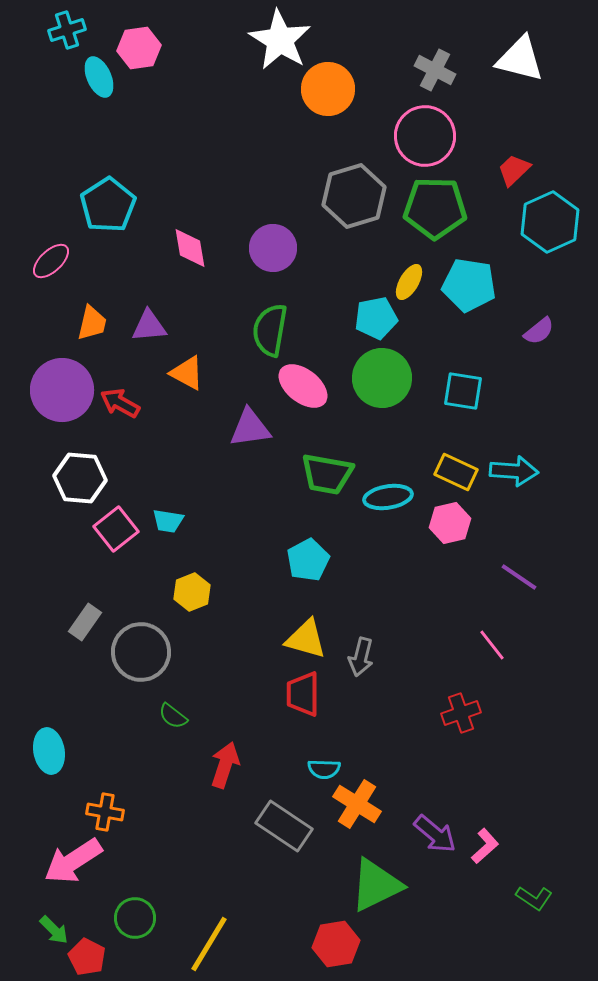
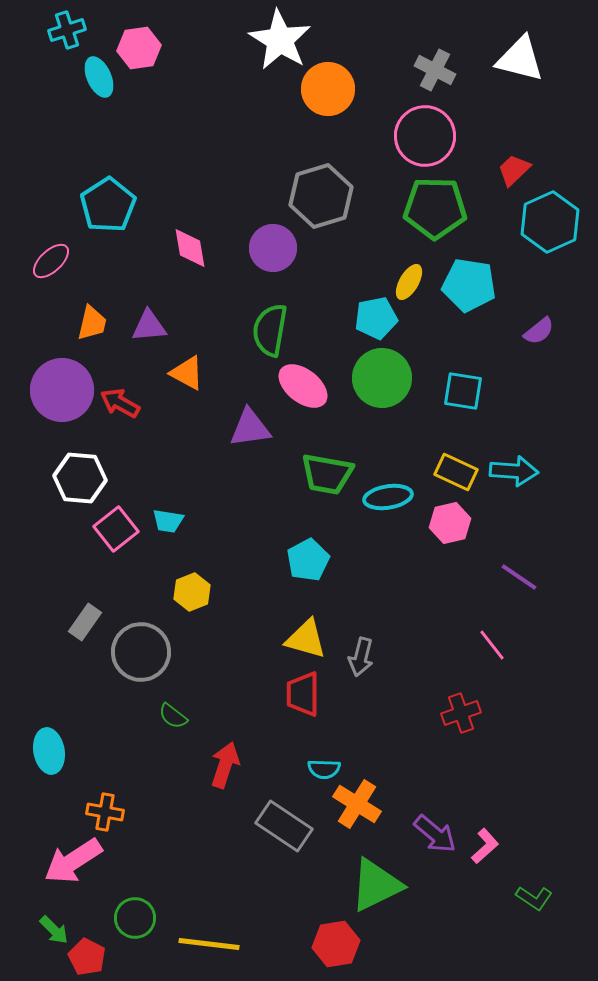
gray hexagon at (354, 196): moved 33 px left
yellow line at (209, 944): rotated 66 degrees clockwise
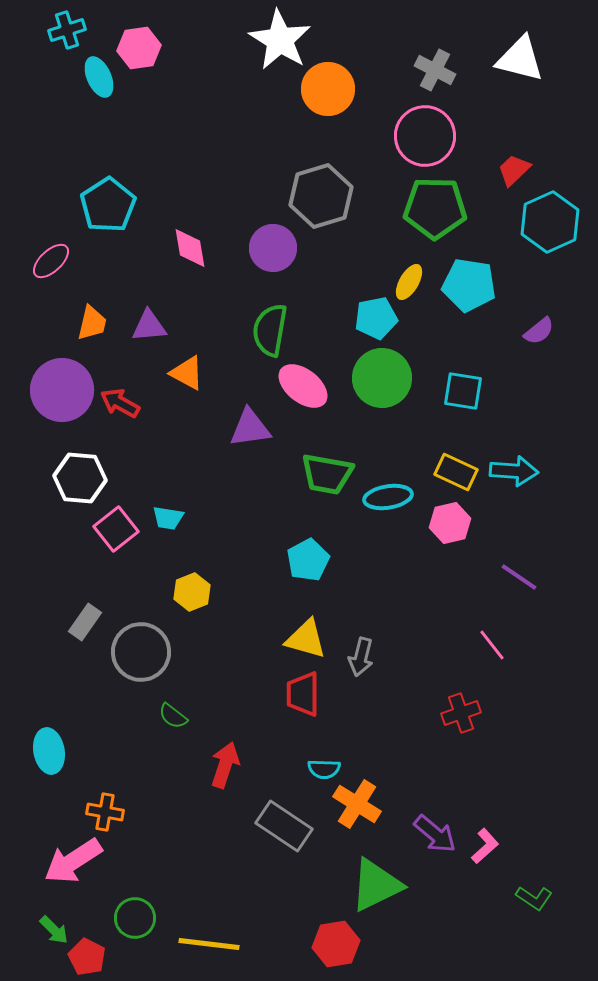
cyan trapezoid at (168, 521): moved 3 px up
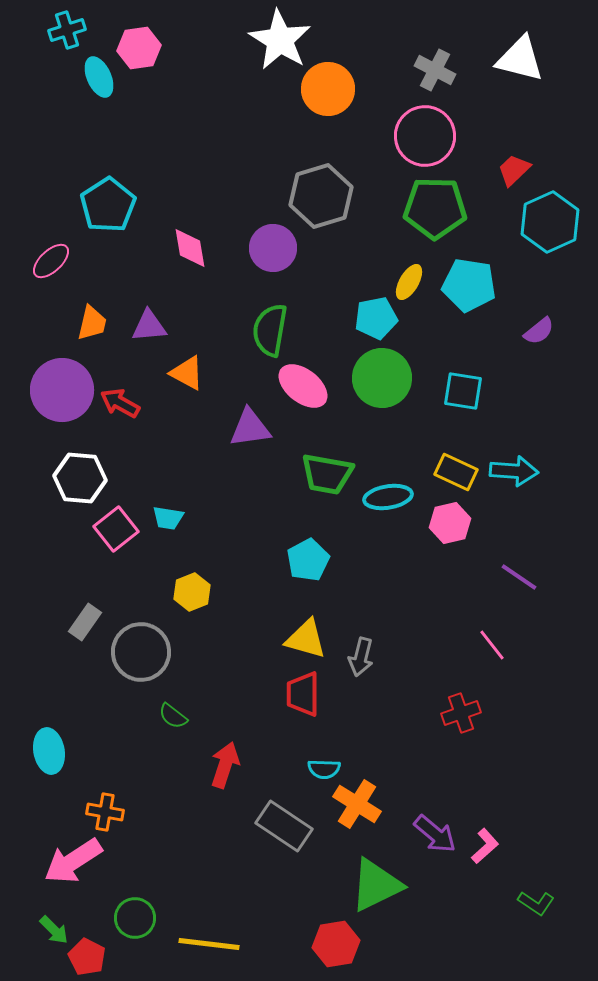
green L-shape at (534, 898): moved 2 px right, 5 px down
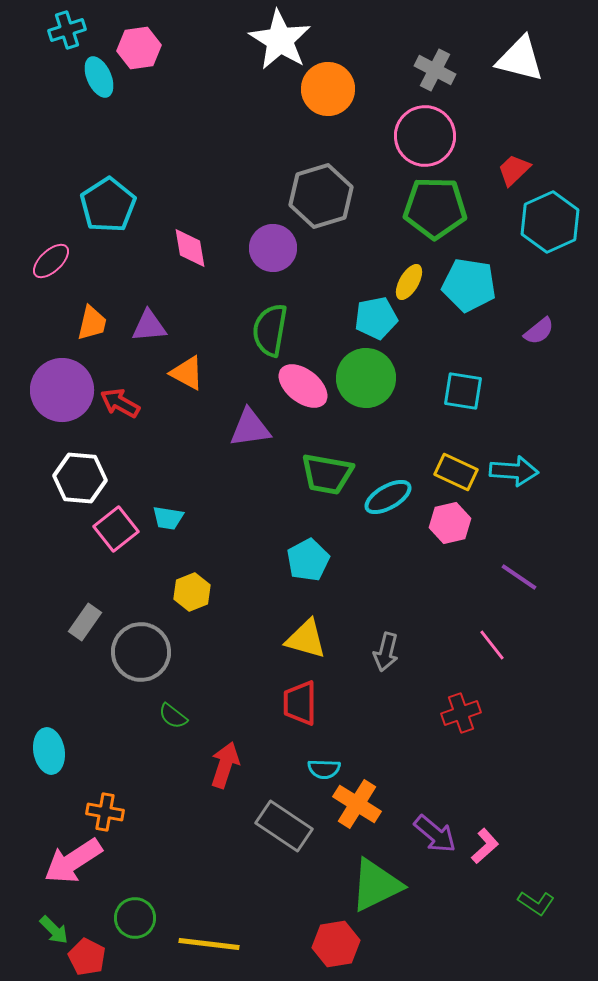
green circle at (382, 378): moved 16 px left
cyan ellipse at (388, 497): rotated 21 degrees counterclockwise
gray arrow at (361, 657): moved 25 px right, 5 px up
red trapezoid at (303, 694): moved 3 px left, 9 px down
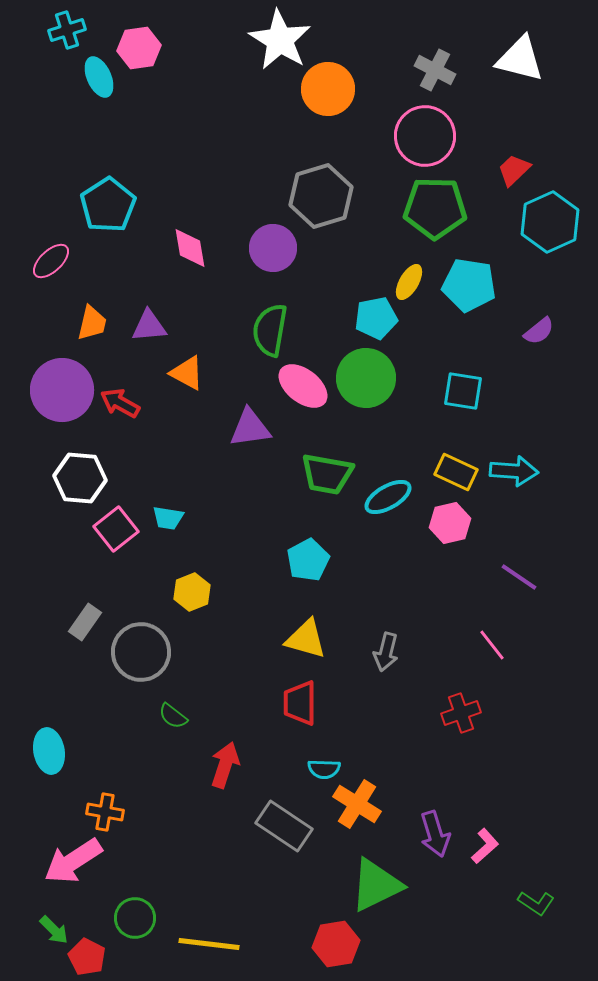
purple arrow at (435, 834): rotated 33 degrees clockwise
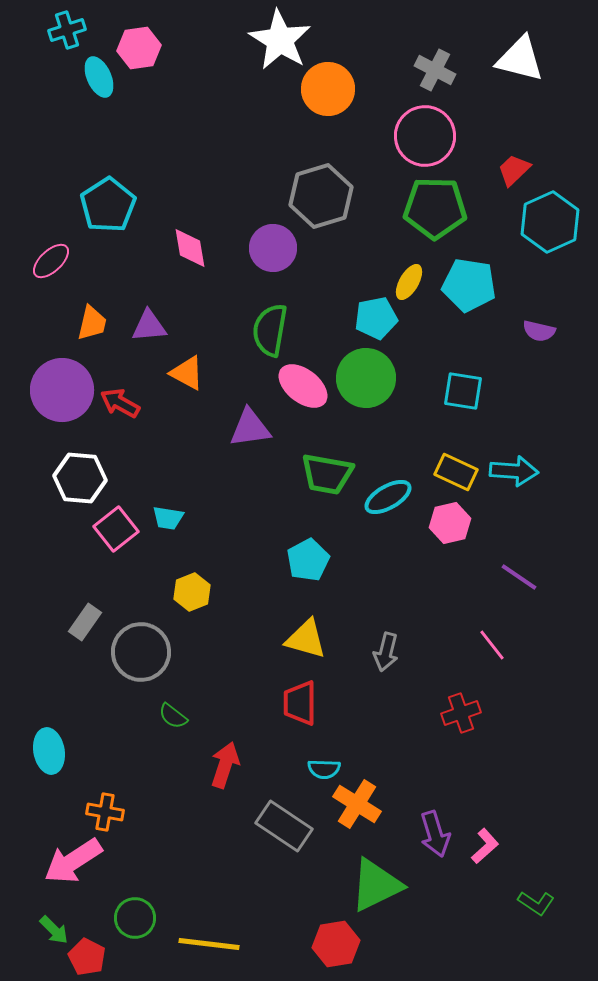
purple semicircle at (539, 331): rotated 52 degrees clockwise
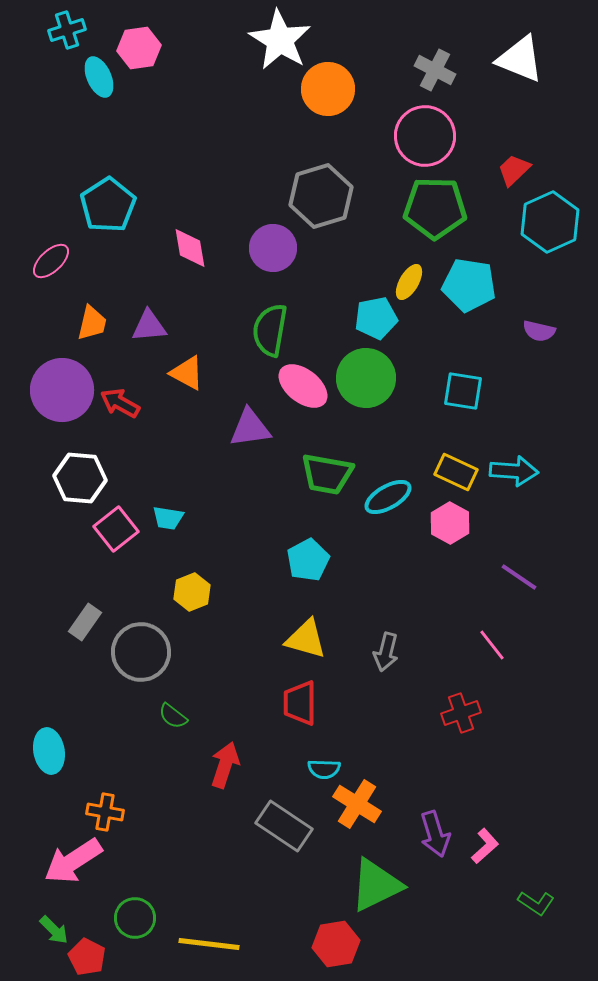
white triangle at (520, 59): rotated 8 degrees clockwise
pink hexagon at (450, 523): rotated 18 degrees counterclockwise
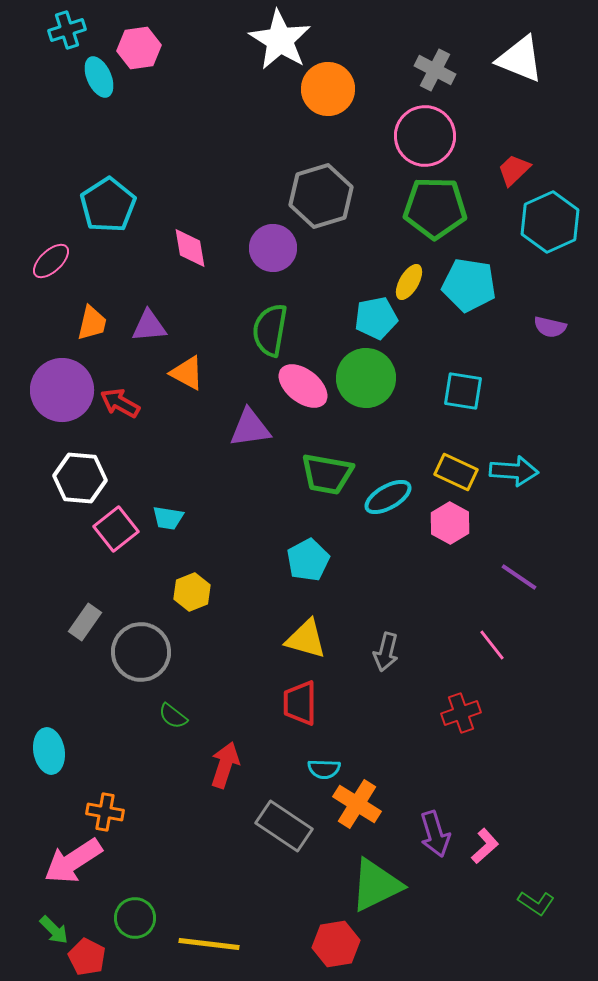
purple semicircle at (539, 331): moved 11 px right, 4 px up
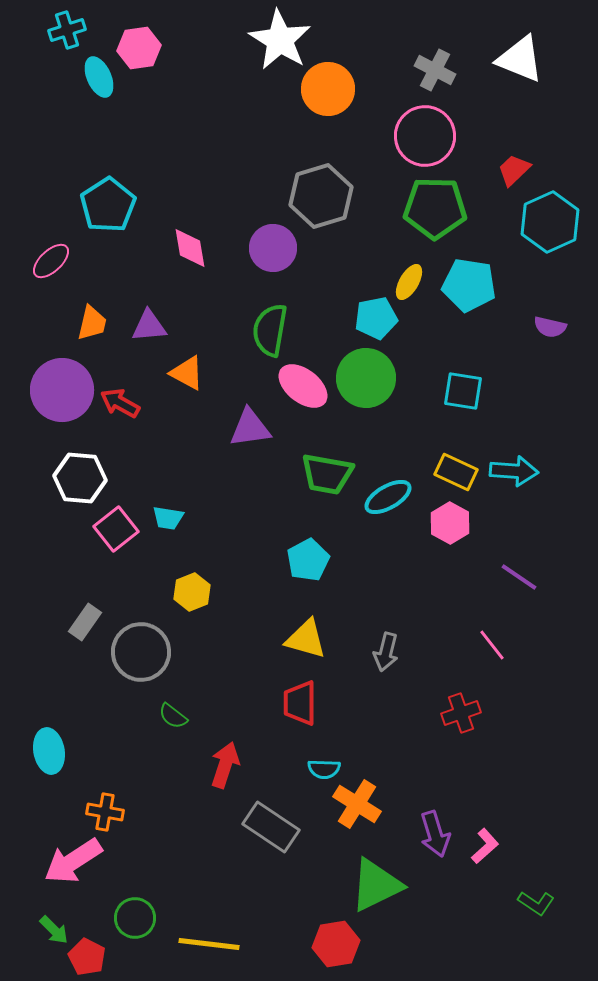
gray rectangle at (284, 826): moved 13 px left, 1 px down
